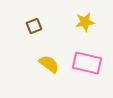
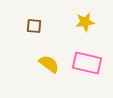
brown square: rotated 28 degrees clockwise
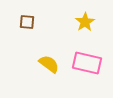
yellow star: rotated 24 degrees counterclockwise
brown square: moved 7 px left, 4 px up
